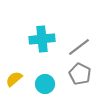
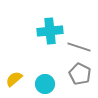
cyan cross: moved 8 px right, 8 px up
gray line: rotated 55 degrees clockwise
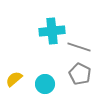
cyan cross: moved 2 px right
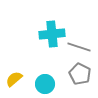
cyan cross: moved 3 px down
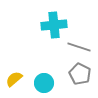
cyan cross: moved 2 px right, 9 px up
cyan circle: moved 1 px left, 1 px up
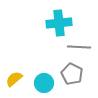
cyan cross: moved 5 px right, 2 px up
gray line: rotated 15 degrees counterclockwise
gray pentagon: moved 8 px left
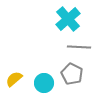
cyan cross: moved 9 px right, 4 px up; rotated 35 degrees counterclockwise
